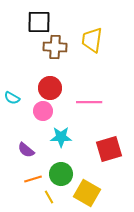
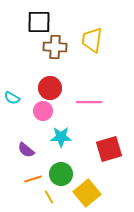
yellow square: rotated 20 degrees clockwise
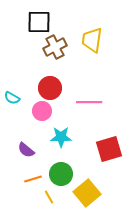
brown cross: rotated 30 degrees counterclockwise
pink circle: moved 1 px left
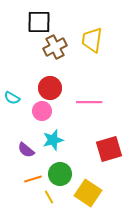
cyan star: moved 8 px left, 3 px down; rotated 15 degrees counterclockwise
green circle: moved 1 px left
yellow square: moved 1 px right; rotated 16 degrees counterclockwise
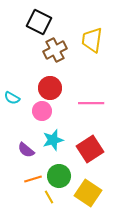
black square: rotated 25 degrees clockwise
brown cross: moved 3 px down
pink line: moved 2 px right, 1 px down
red square: moved 19 px left; rotated 16 degrees counterclockwise
green circle: moved 1 px left, 2 px down
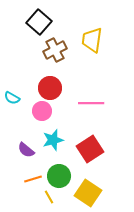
black square: rotated 15 degrees clockwise
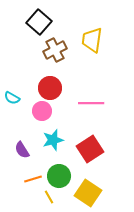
purple semicircle: moved 4 px left; rotated 18 degrees clockwise
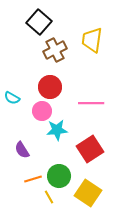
red circle: moved 1 px up
cyan star: moved 4 px right, 10 px up; rotated 10 degrees clockwise
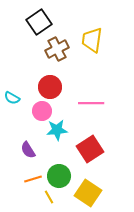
black square: rotated 15 degrees clockwise
brown cross: moved 2 px right, 1 px up
purple semicircle: moved 6 px right
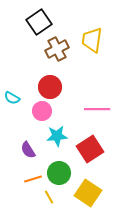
pink line: moved 6 px right, 6 px down
cyan star: moved 6 px down
green circle: moved 3 px up
